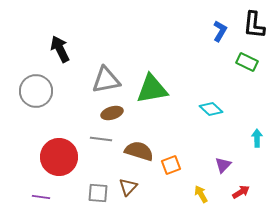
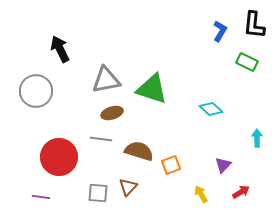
green triangle: rotated 28 degrees clockwise
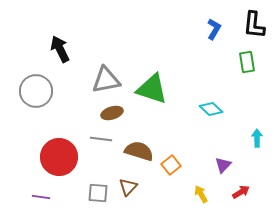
blue L-shape: moved 6 px left, 2 px up
green rectangle: rotated 55 degrees clockwise
orange square: rotated 18 degrees counterclockwise
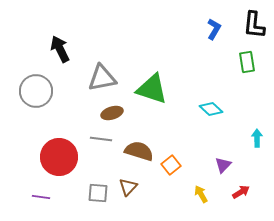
gray triangle: moved 4 px left, 2 px up
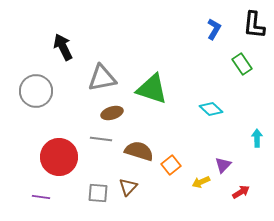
black arrow: moved 3 px right, 2 px up
green rectangle: moved 5 px left, 2 px down; rotated 25 degrees counterclockwise
yellow arrow: moved 12 px up; rotated 84 degrees counterclockwise
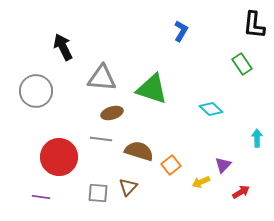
blue L-shape: moved 33 px left, 2 px down
gray triangle: rotated 16 degrees clockwise
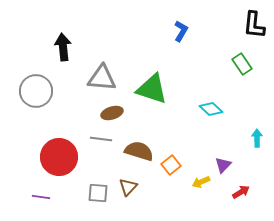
black arrow: rotated 20 degrees clockwise
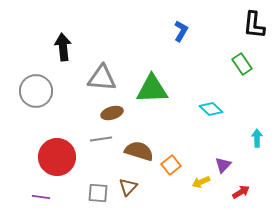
green triangle: rotated 20 degrees counterclockwise
gray line: rotated 15 degrees counterclockwise
red circle: moved 2 px left
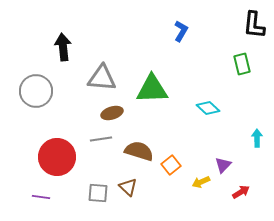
green rectangle: rotated 20 degrees clockwise
cyan diamond: moved 3 px left, 1 px up
brown triangle: rotated 30 degrees counterclockwise
